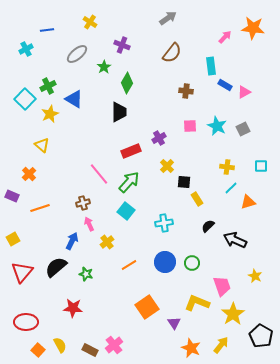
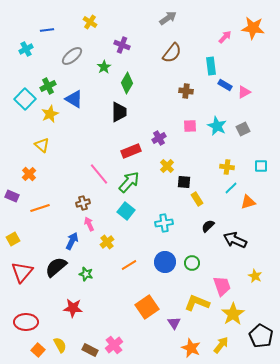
gray ellipse at (77, 54): moved 5 px left, 2 px down
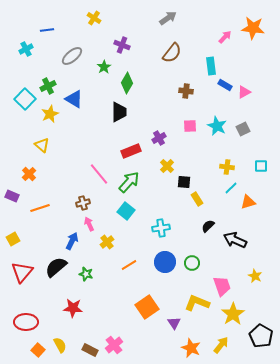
yellow cross at (90, 22): moved 4 px right, 4 px up
cyan cross at (164, 223): moved 3 px left, 5 px down
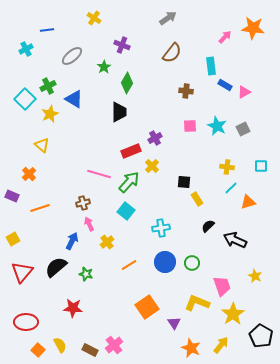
purple cross at (159, 138): moved 4 px left
yellow cross at (167, 166): moved 15 px left
pink line at (99, 174): rotated 35 degrees counterclockwise
